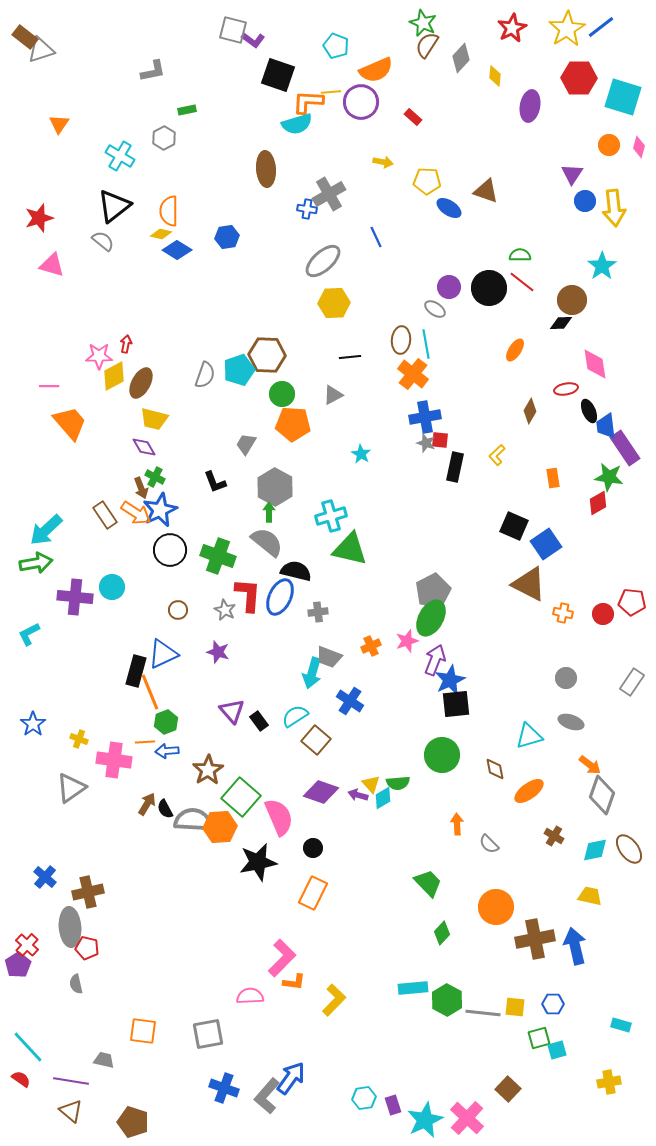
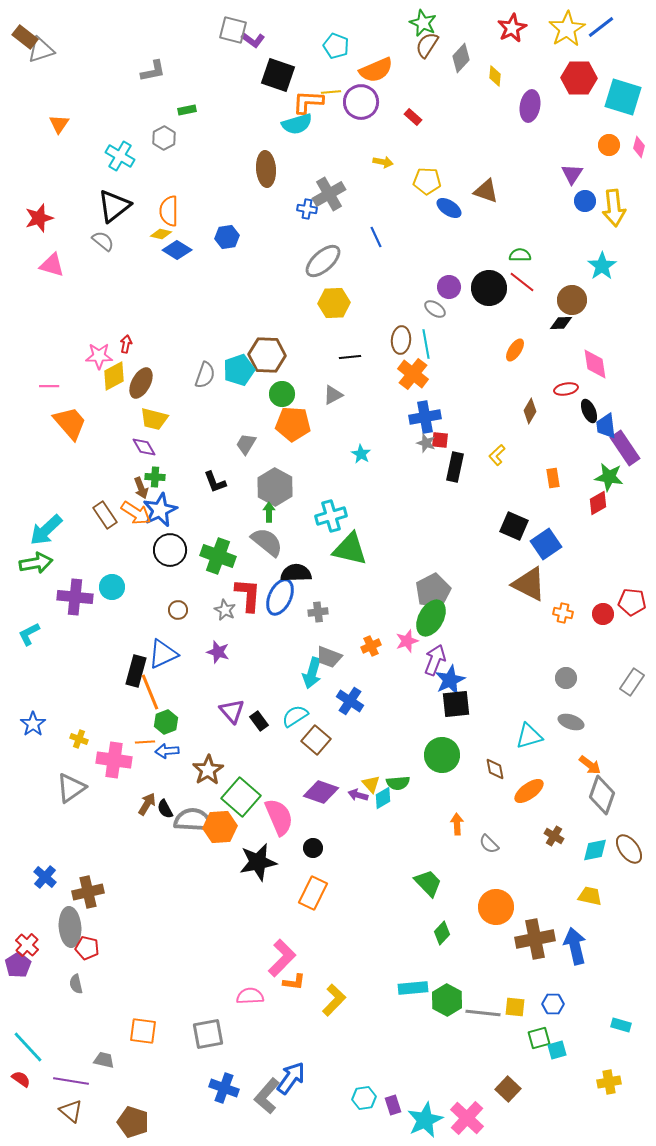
green cross at (155, 477): rotated 24 degrees counterclockwise
black semicircle at (296, 571): moved 2 px down; rotated 16 degrees counterclockwise
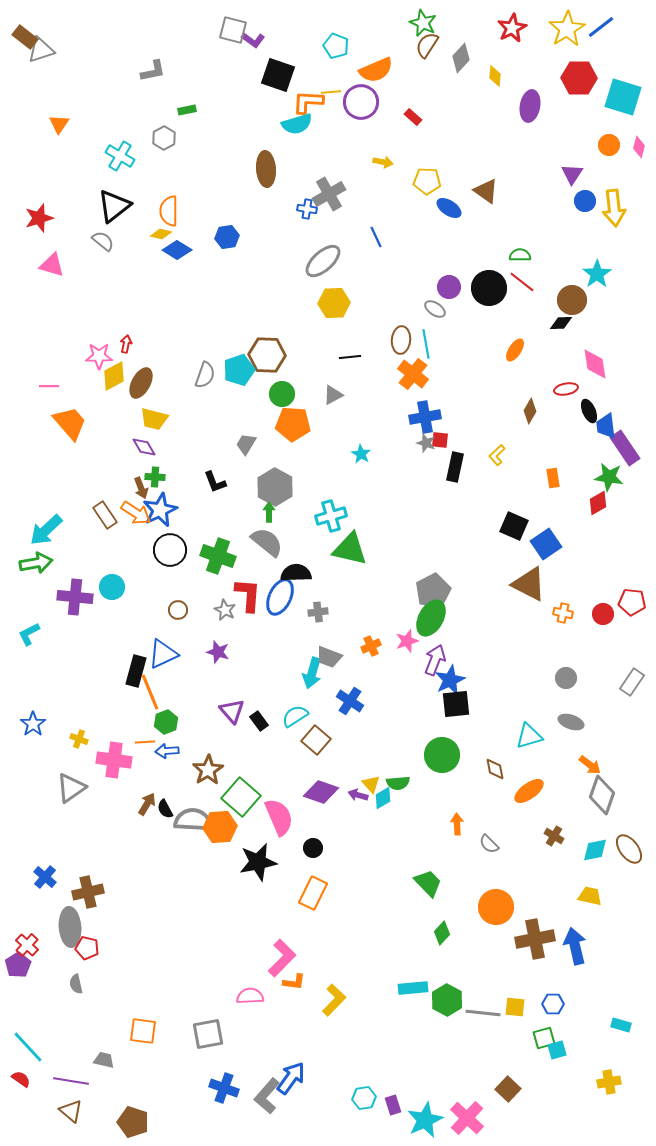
brown triangle at (486, 191): rotated 16 degrees clockwise
cyan star at (602, 266): moved 5 px left, 8 px down
green square at (539, 1038): moved 5 px right
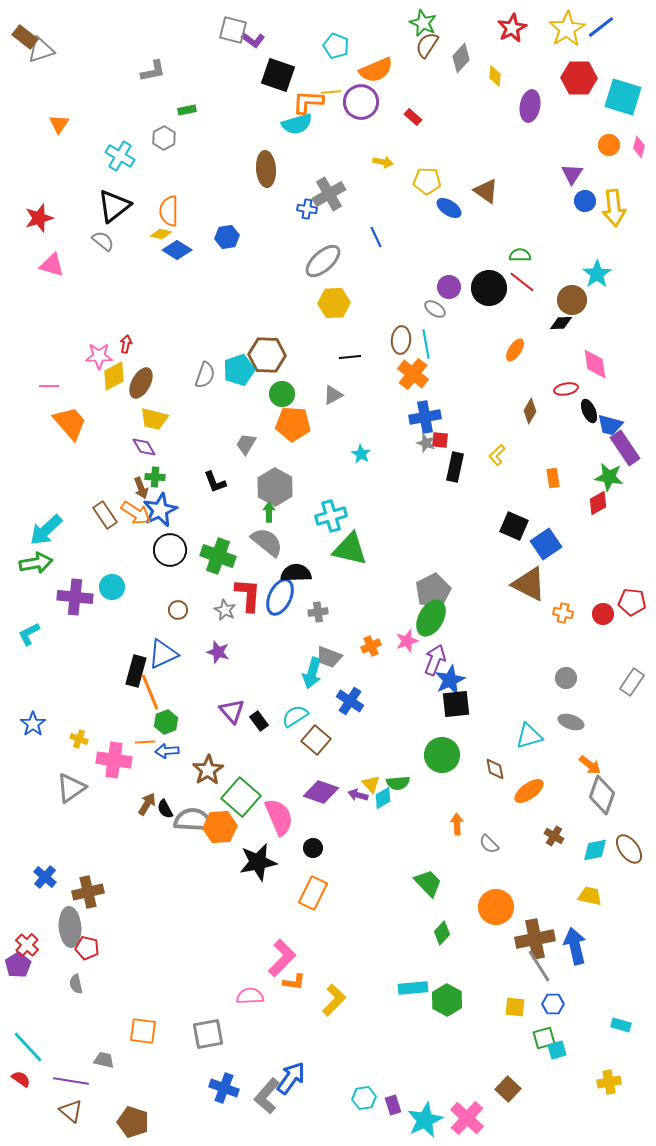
blue trapezoid at (606, 426): moved 4 px right, 1 px up; rotated 68 degrees counterclockwise
gray line at (483, 1013): moved 56 px right, 47 px up; rotated 52 degrees clockwise
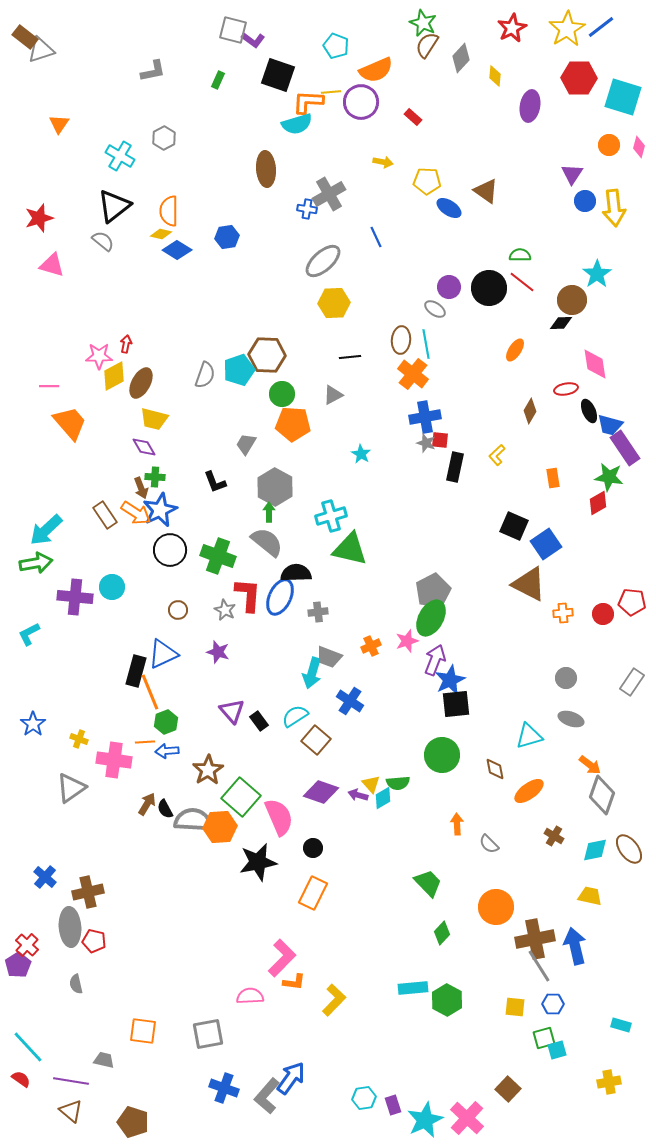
green rectangle at (187, 110): moved 31 px right, 30 px up; rotated 54 degrees counterclockwise
orange cross at (563, 613): rotated 18 degrees counterclockwise
gray ellipse at (571, 722): moved 3 px up
red pentagon at (87, 948): moved 7 px right, 7 px up
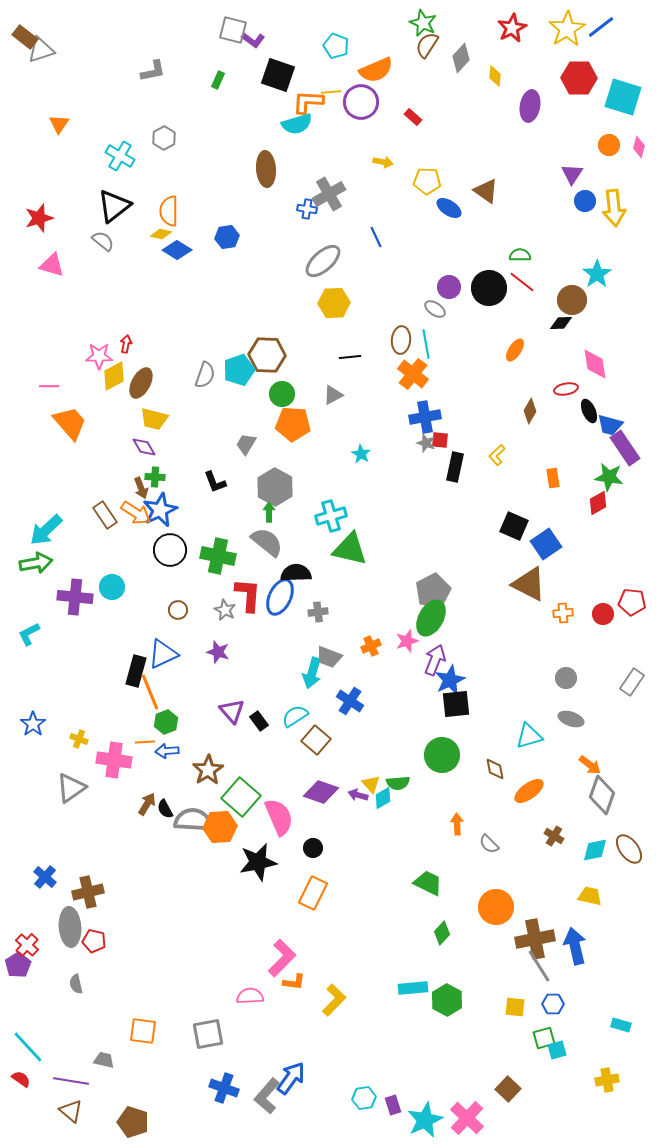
green cross at (218, 556): rotated 8 degrees counterclockwise
green trapezoid at (428, 883): rotated 20 degrees counterclockwise
yellow cross at (609, 1082): moved 2 px left, 2 px up
